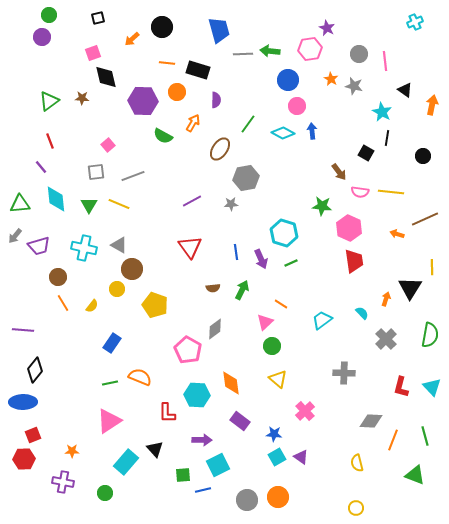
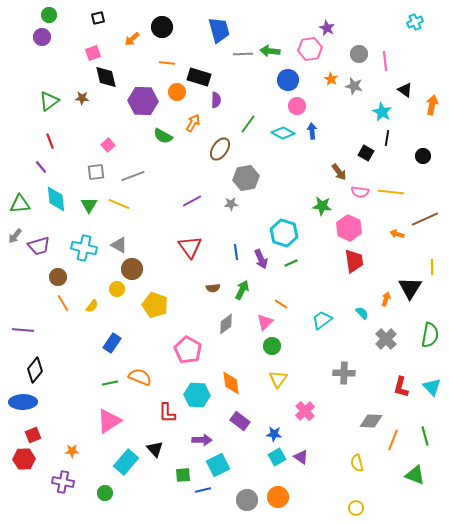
black rectangle at (198, 70): moved 1 px right, 7 px down
gray diamond at (215, 329): moved 11 px right, 5 px up
yellow triangle at (278, 379): rotated 24 degrees clockwise
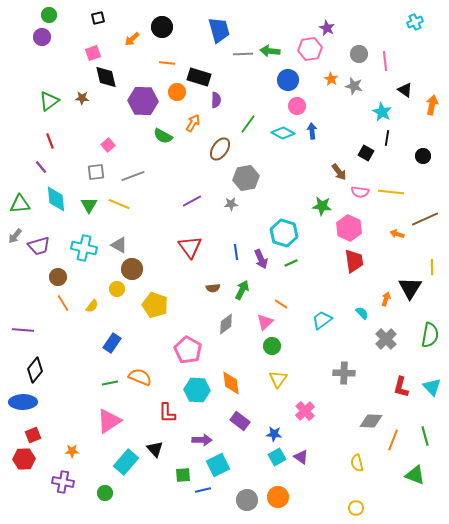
cyan hexagon at (197, 395): moved 5 px up
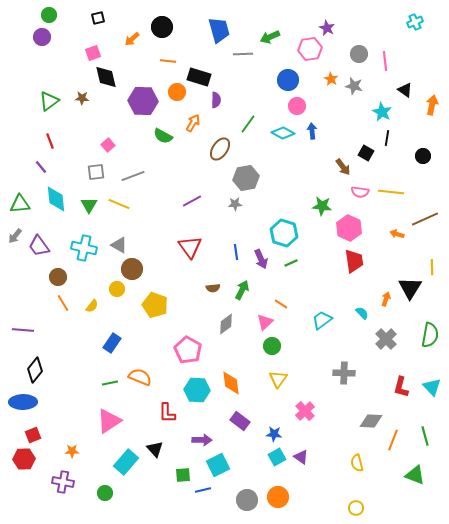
green arrow at (270, 51): moved 14 px up; rotated 30 degrees counterclockwise
orange line at (167, 63): moved 1 px right, 2 px up
brown arrow at (339, 172): moved 4 px right, 5 px up
gray star at (231, 204): moved 4 px right
purple trapezoid at (39, 246): rotated 70 degrees clockwise
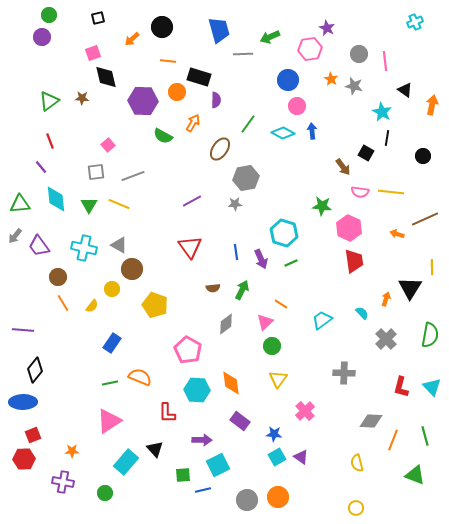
yellow circle at (117, 289): moved 5 px left
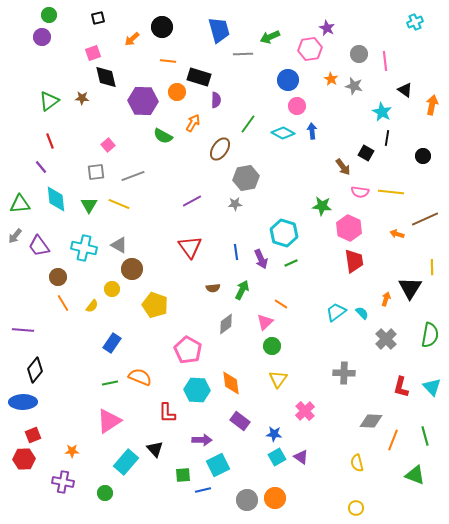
cyan trapezoid at (322, 320): moved 14 px right, 8 px up
orange circle at (278, 497): moved 3 px left, 1 px down
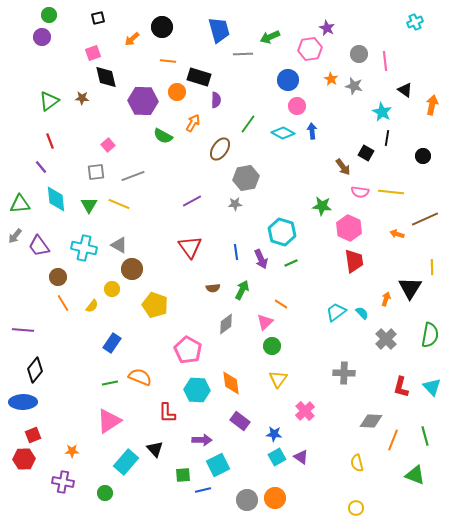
cyan hexagon at (284, 233): moved 2 px left, 1 px up
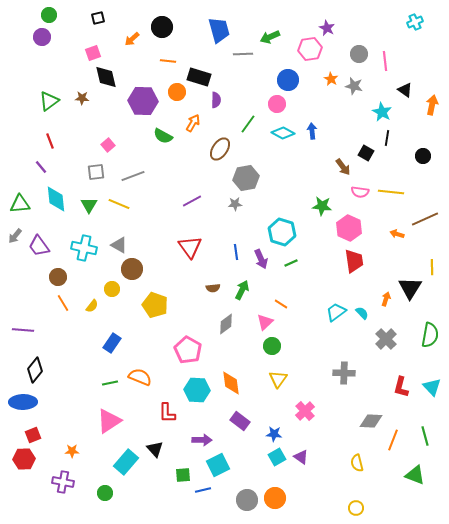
pink circle at (297, 106): moved 20 px left, 2 px up
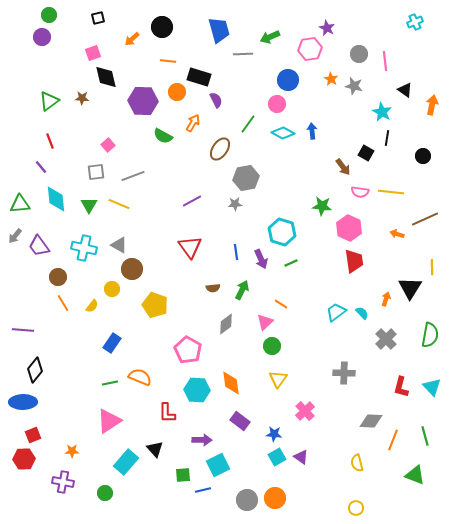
purple semicircle at (216, 100): rotated 28 degrees counterclockwise
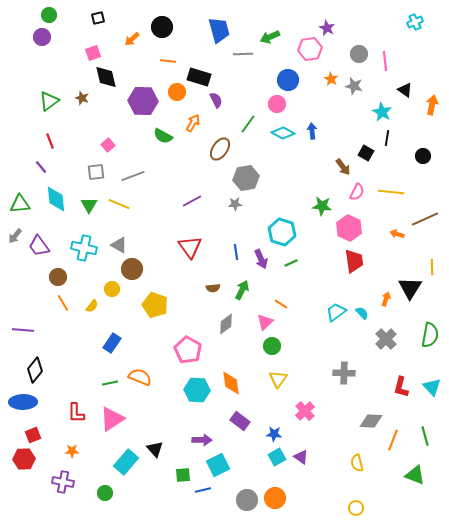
brown star at (82, 98): rotated 16 degrees clockwise
pink semicircle at (360, 192): moved 3 px left; rotated 72 degrees counterclockwise
red L-shape at (167, 413): moved 91 px left
pink triangle at (109, 421): moved 3 px right, 2 px up
